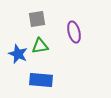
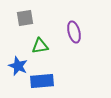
gray square: moved 12 px left, 1 px up
blue star: moved 12 px down
blue rectangle: moved 1 px right, 1 px down; rotated 10 degrees counterclockwise
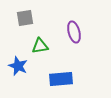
blue rectangle: moved 19 px right, 2 px up
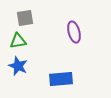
green triangle: moved 22 px left, 5 px up
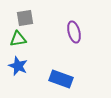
green triangle: moved 2 px up
blue rectangle: rotated 25 degrees clockwise
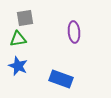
purple ellipse: rotated 10 degrees clockwise
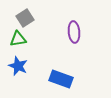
gray square: rotated 24 degrees counterclockwise
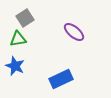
purple ellipse: rotated 45 degrees counterclockwise
blue star: moved 3 px left
blue rectangle: rotated 45 degrees counterclockwise
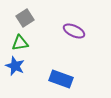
purple ellipse: moved 1 px up; rotated 15 degrees counterclockwise
green triangle: moved 2 px right, 4 px down
blue rectangle: rotated 45 degrees clockwise
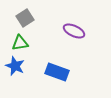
blue rectangle: moved 4 px left, 7 px up
